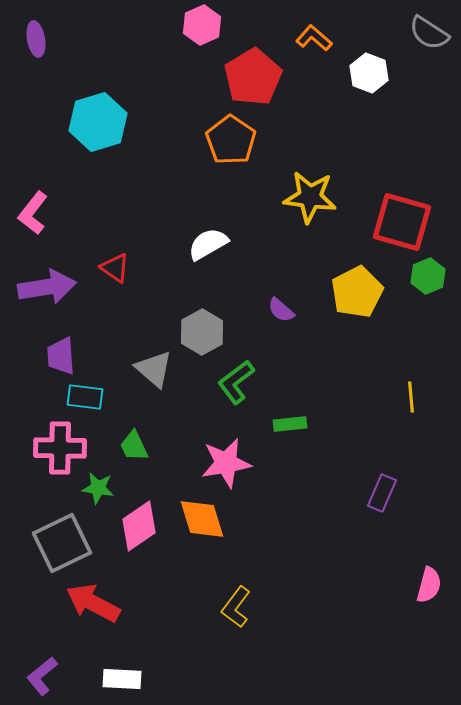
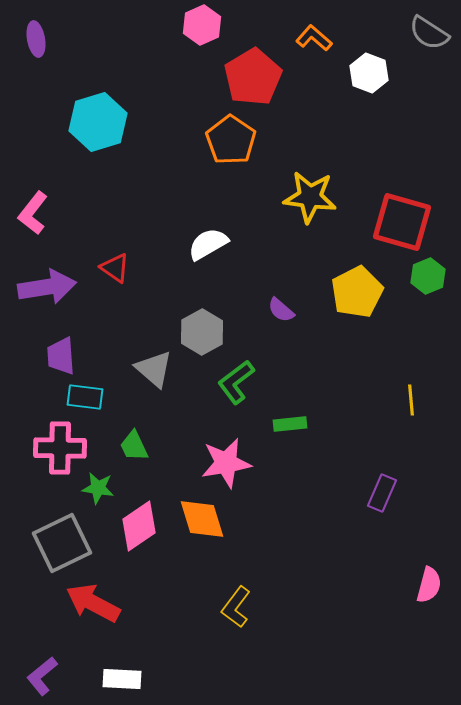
yellow line: moved 3 px down
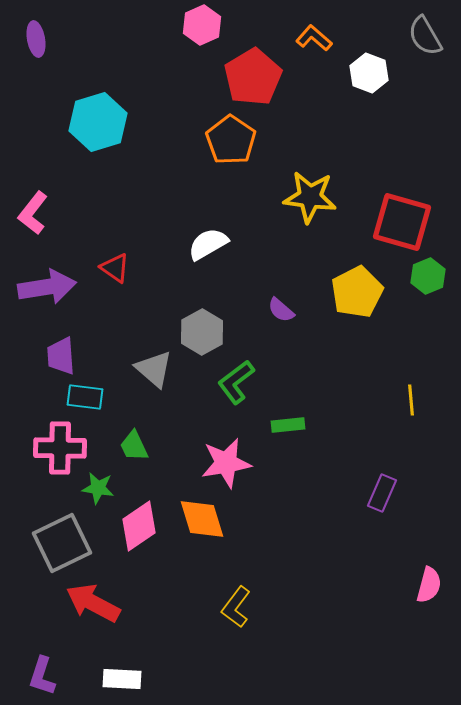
gray semicircle: moved 4 px left, 3 px down; rotated 27 degrees clockwise
green rectangle: moved 2 px left, 1 px down
purple L-shape: rotated 33 degrees counterclockwise
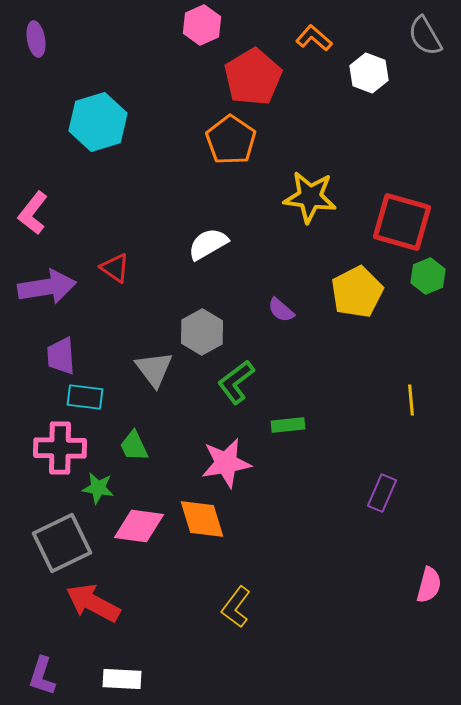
gray triangle: rotated 12 degrees clockwise
pink diamond: rotated 42 degrees clockwise
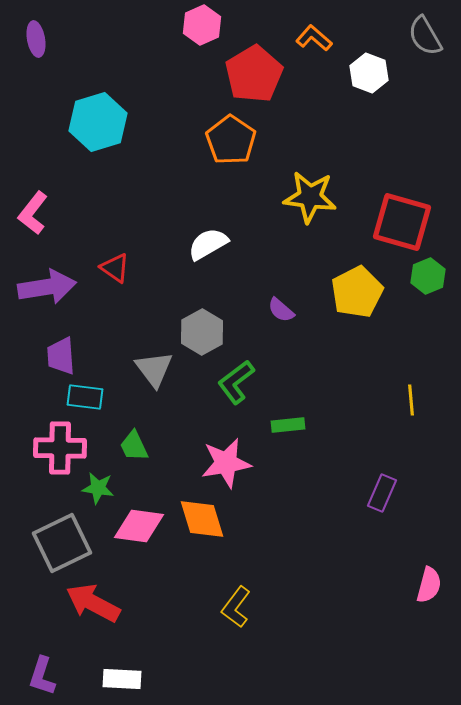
red pentagon: moved 1 px right, 3 px up
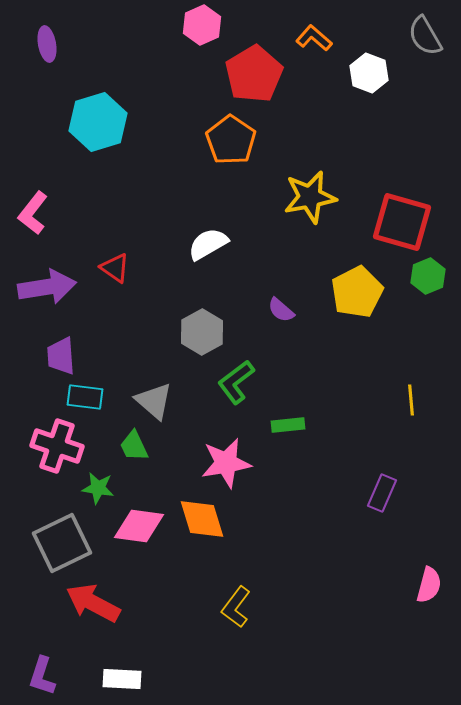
purple ellipse: moved 11 px right, 5 px down
yellow star: rotated 18 degrees counterclockwise
gray triangle: moved 32 px down; rotated 12 degrees counterclockwise
pink cross: moved 3 px left, 2 px up; rotated 18 degrees clockwise
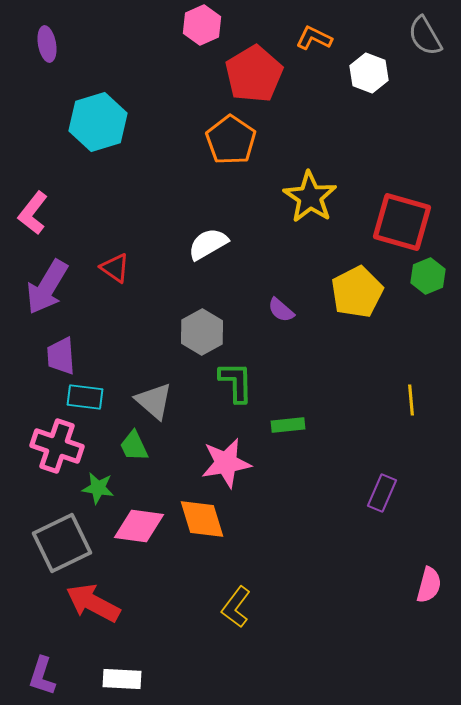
orange L-shape: rotated 15 degrees counterclockwise
yellow star: rotated 28 degrees counterclockwise
purple arrow: rotated 130 degrees clockwise
green L-shape: rotated 126 degrees clockwise
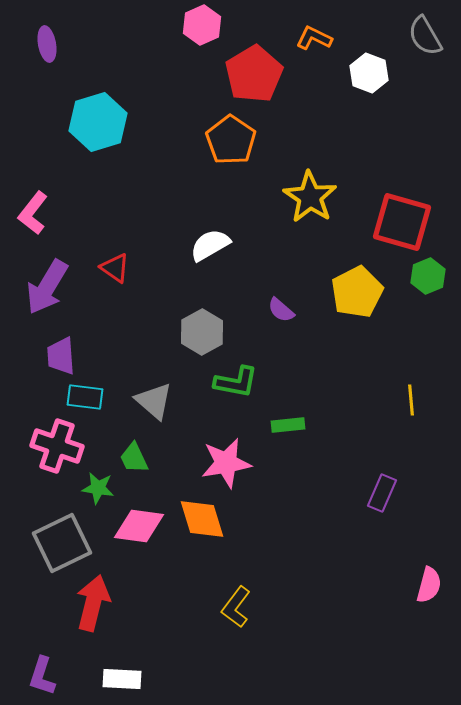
white semicircle: moved 2 px right, 1 px down
green L-shape: rotated 102 degrees clockwise
green trapezoid: moved 12 px down
red arrow: rotated 76 degrees clockwise
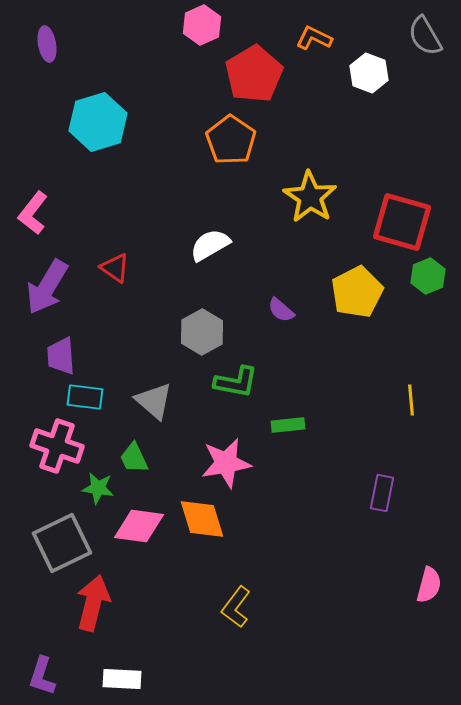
purple rectangle: rotated 12 degrees counterclockwise
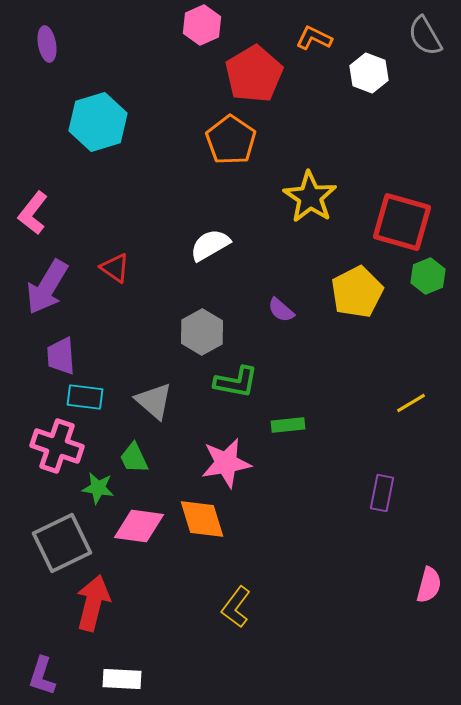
yellow line: moved 3 px down; rotated 64 degrees clockwise
